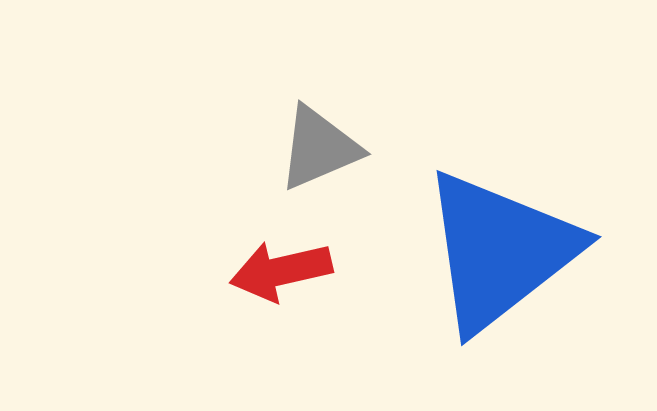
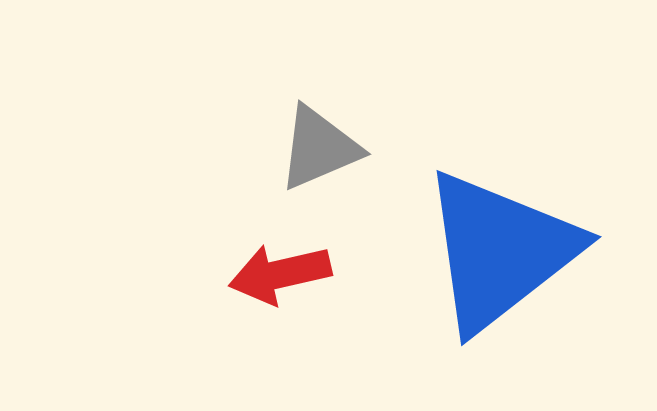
red arrow: moved 1 px left, 3 px down
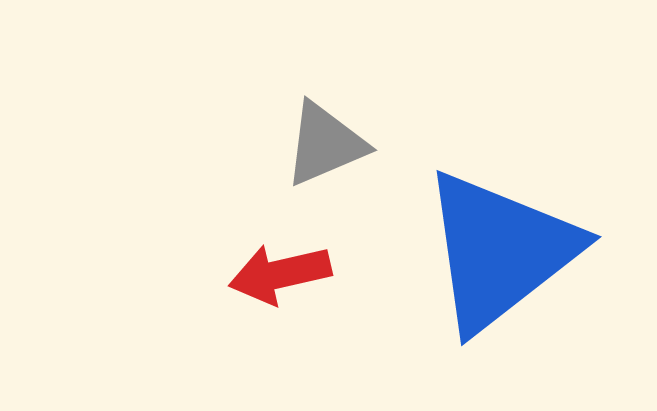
gray triangle: moved 6 px right, 4 px up
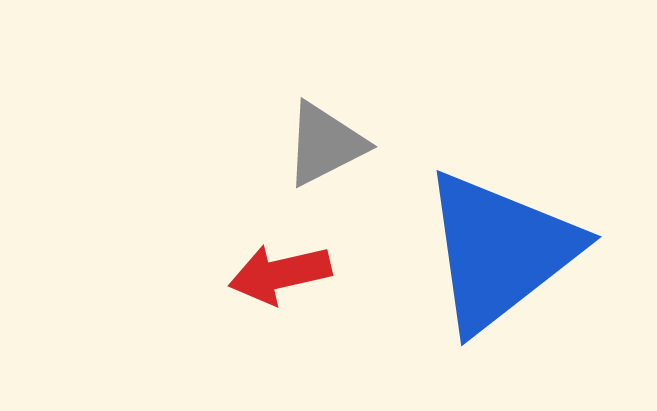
gray triangle: rotated 4 degrees counterclockwise
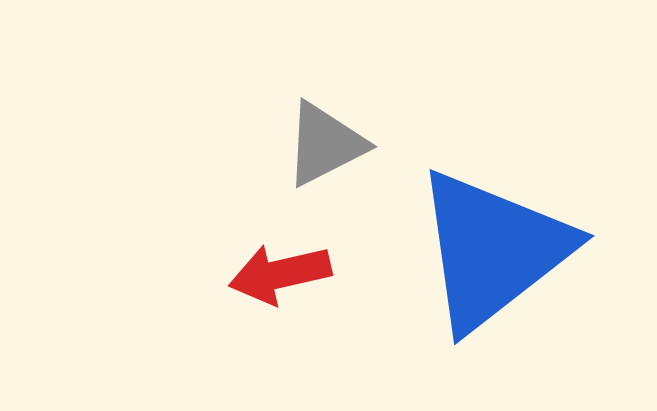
blue triangle: moved 7 px left, 1 px up
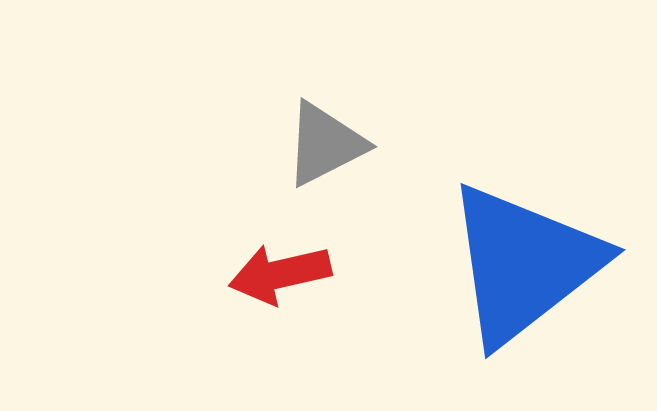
blue triangle: moved 31 px right, 14 px down
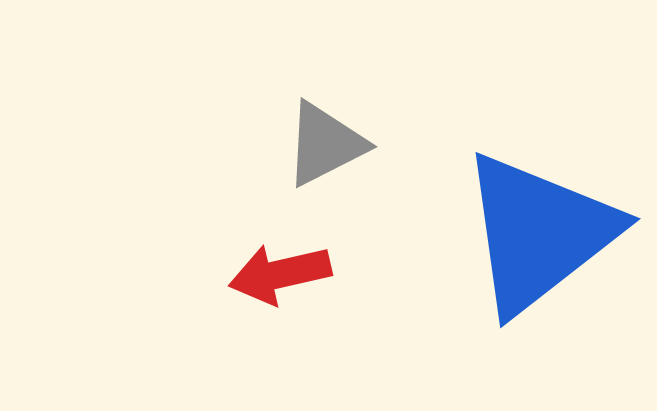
blue triangle: moved 15 px right, 31 px up
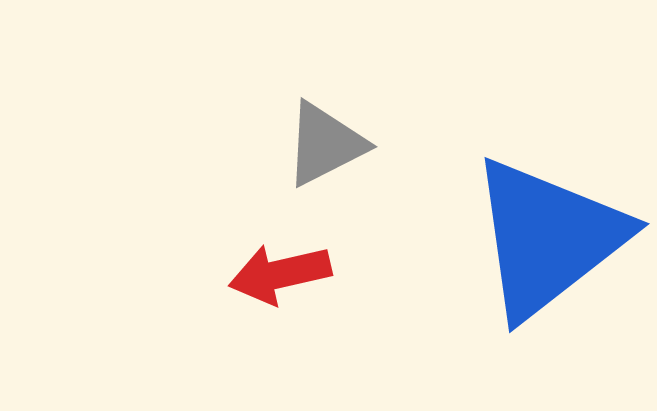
blue triangle: moved 9 px right, 5 px down
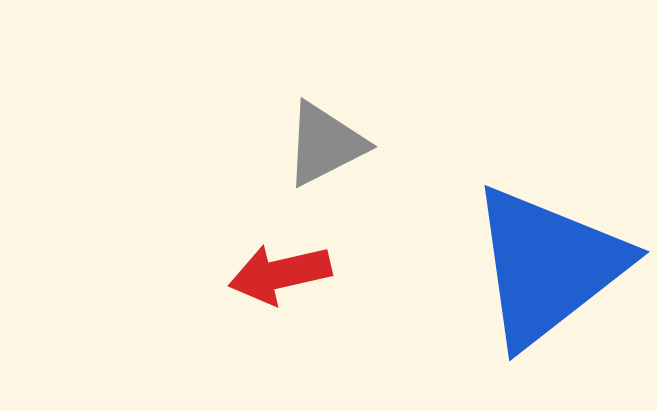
blue triangle: moved 28 px down
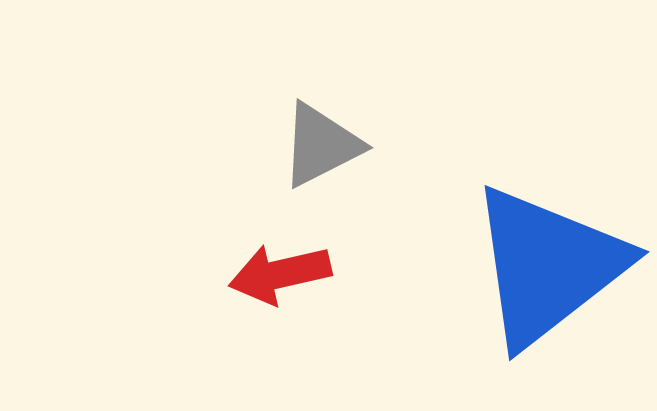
gray triangle: moved 4 px left, 1 px down
